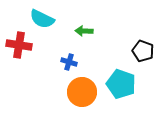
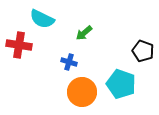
green arrow: moved 2 px down; rotated 42 degrees counterclockwise
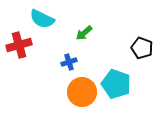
red cross: rotated 25 degrees counterclockwise
black pentagon: moved 1 px left, 3 px up
blue cross: rotated 35 degrees counterclockwise
cyan pentagon: moved 5 px left
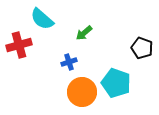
cyan semicircle: rotated 15 degrees clockwise
cyan pentagon: moved 1 px up
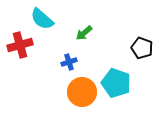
red cross: moved 1 px right
